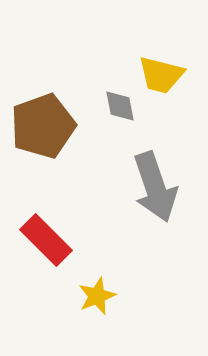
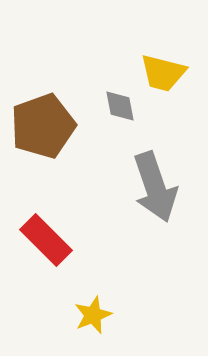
yellow trapezoid: moved 2 px right, 2 px up
yellow star: moved 4 px left, 19 px down
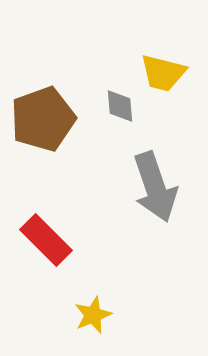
gray diamond: rotated 6 degrees clockwise
brown pentagon: moved 7 px up
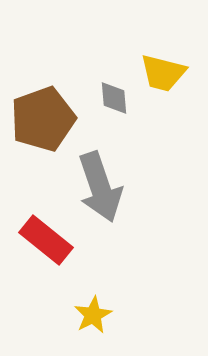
gray diamond: moved 6 px left, 8 px up
gray arrow: moved 55 px left
red rectangle: rotated 6 degrees counterclockwise
yellow star: rotated 6 degrees counterclockwise
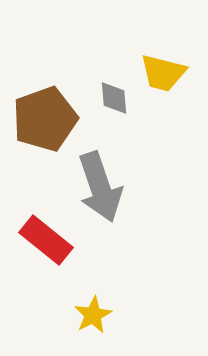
brown pentagon: moved 2 px right
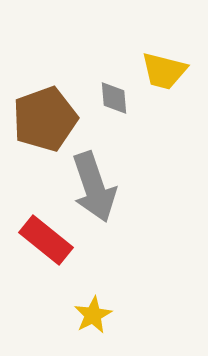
yellow trapezoid: moved 1 px right, 2 px up
gray arrow: moved 6 px left
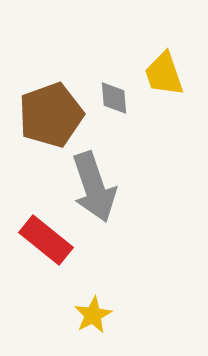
yellow trapezoid: moved 3 px down; rotated 57 degrees clockwise
brown pentagon: moved 6 px right, 4 px up
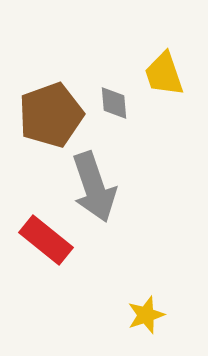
gray diamond: moved 5 px down
yellow star: moved 53 px right; rotated 9 degrees clockwise
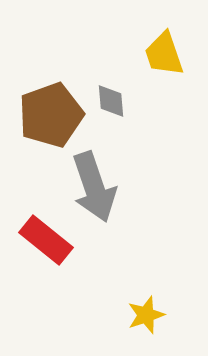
yellow trapezoid: moved 20 px up
gray diamond: moved 3 px left, 2 px up
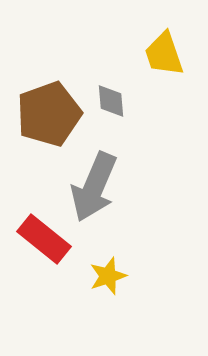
brown pentagon: moved 2 px left, 1 px up
gray arrow: rotated 42 degrees clockwise
red rectangle: moved 2 px left, 1 px up
yellow star: moved 38 px left, 39 px up
